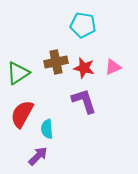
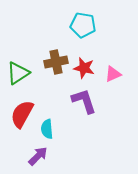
pink triangle: moved 7 px down
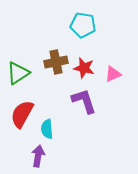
purple arrow: rotated 35 degrees counterclockwise
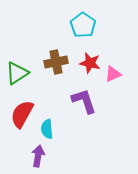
cyan pentagon: rotated 25 degrees clockwise
red star: moved 6 px right, 5 px up
green triangle: moved 1 px left
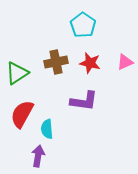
pink triangle: moved 12 px right, 12 px up
purple L-shape: rotated 116 degrees clockwise
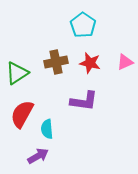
purple arrow: rotated 50 degrees clockwise
